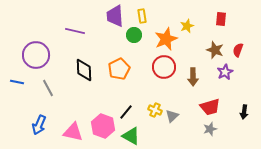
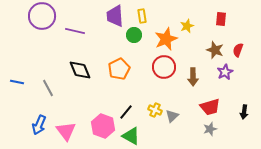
purple circle: moved 6 px right, 39 px up
black diamond: moved 4 px left; rotated 20 degrees counterclockwise
pink triangle: moved 7 px left, 1 px up; rotated 40 degrees clockwise
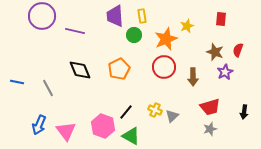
brown star: moved 2 px down
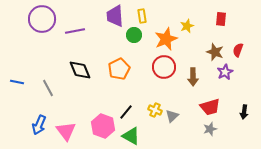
purple circle: moved 3 px down
purple line: rotated 24 degrees counterclockwise
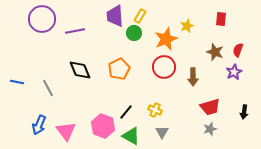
yellow rectangle: moved 2 px left; rotated 40 degrees clockwise
green circle: moved 2 px up
purple star: moved 9 px right
gray triangle: moved 10 px left, 16 px down; rotated 16 degrees counterclockwise
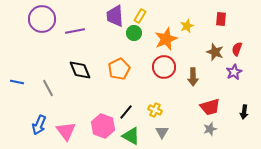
red semicircle: moved 1 px left, 1 px up
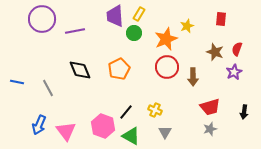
yellow rectangle: moved 1 px left, 2 px up
red circle: moved 3 px right
gray triangle: moved 3 px right
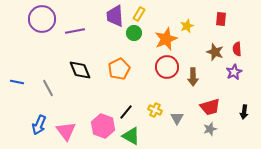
red semicircle: rotated 24 degrees counterclockwise
gray triangle: moved 12 px right, 14 px up
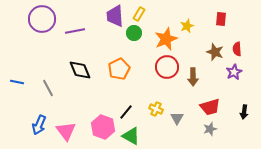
yellow cross: moved 1 px right, 1 px up
pink hexagon: moved 1 px down
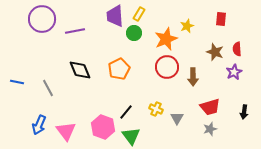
green triangle: rotated 24 degrees clockwise
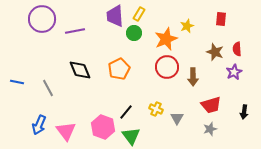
red trapezoid: moved 1 px right, 2 px up
